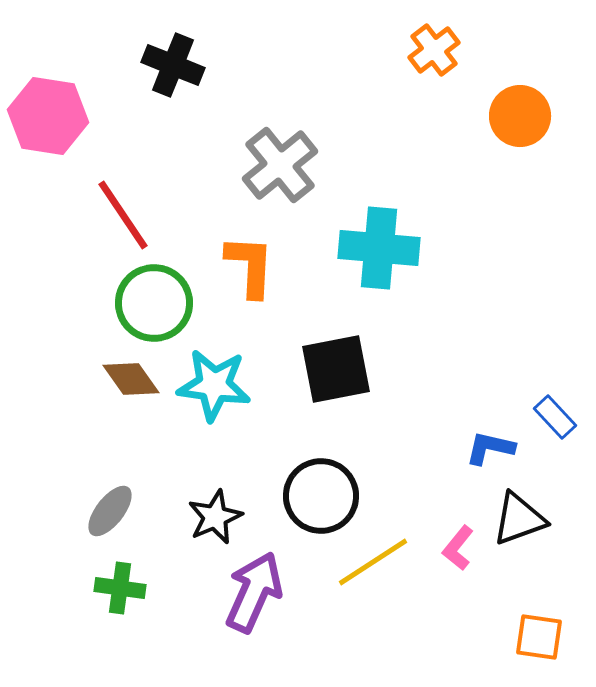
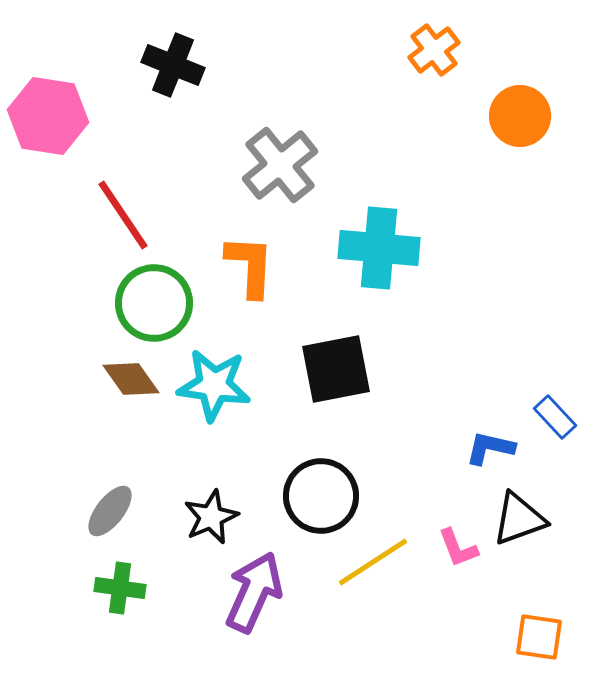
black star: moved 4 px left
pink L-shape: rotated 60 degrees counterclockwise
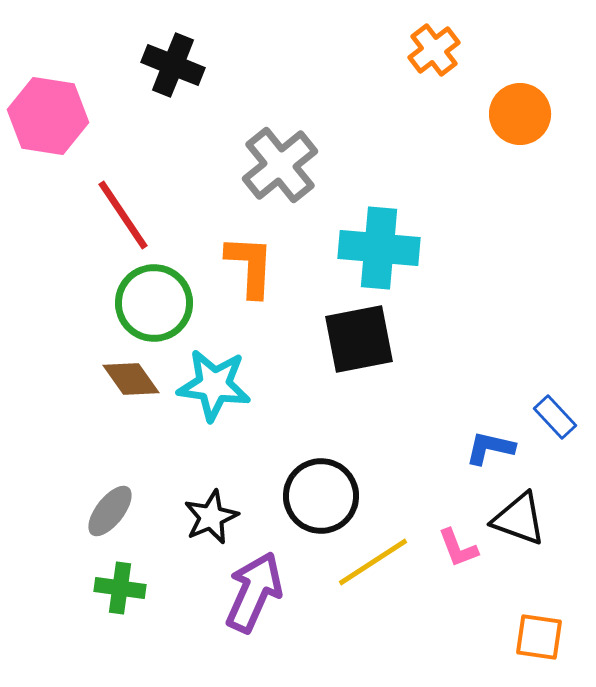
orange circle: moved 2 px up
black square: moved 23 px right, 30 px up
black triangle: rotated 40 degrees clockwise
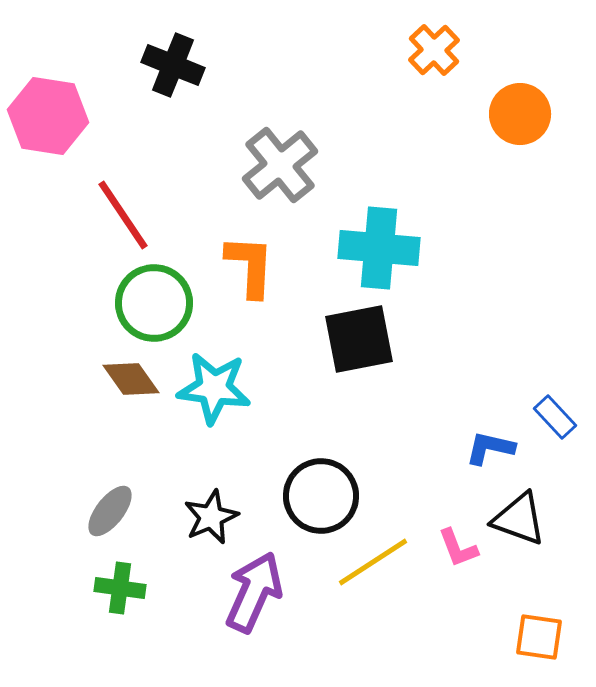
orange cross: rotated 6 degrees counterclockwise
cyan star: moved 3 px down
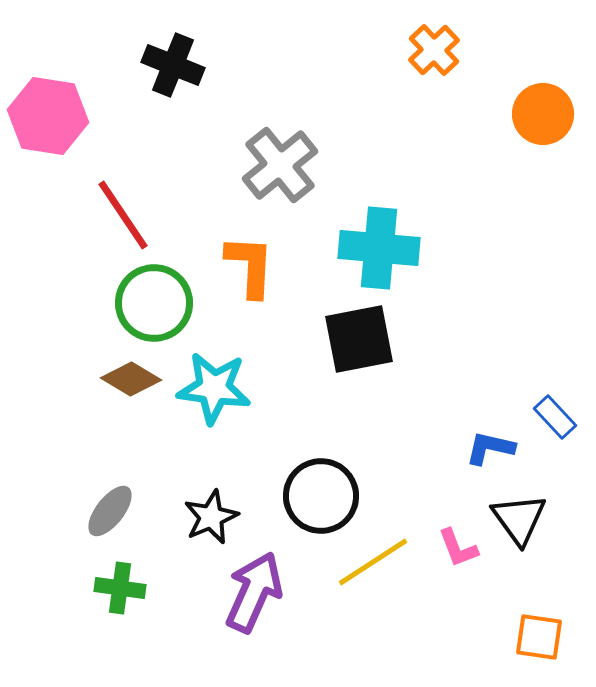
orange circle: moved 23 px right
brown diamond: rotated 24 degrees counterclockwise
black triangle: rotated 34 degrees clockwise
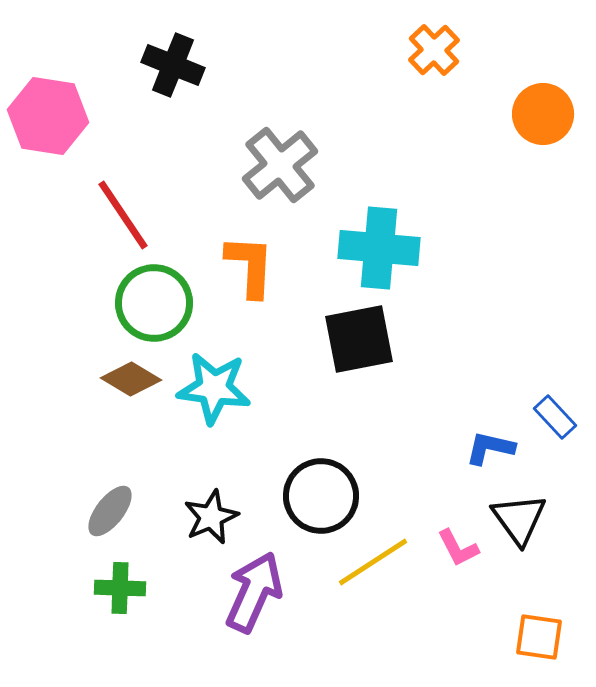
pink L-shape: rotated 6 degrees counterclockwise
green cross: rotated 6 degrees counterclockwise
